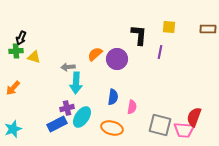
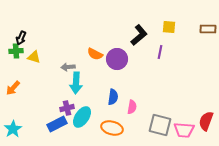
black L-shape: rotated 45 degrees clockwise
orange semicircle: rotated 112 degrees counterclockwise
red semicircle: moved 12 px right, 4 px down
cyan star: rotated 12 degrees counterclockwise
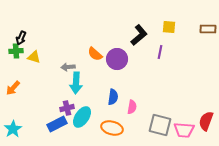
orange semicircle: rotated 14 degrees clockwise
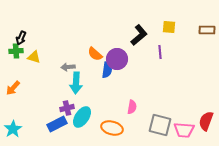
brown rectangle: moved 1 px left, 1 px down
purple line: rotated 16 degrees counterclockwise
blue semicircle: moved 6 px left, 27 px up
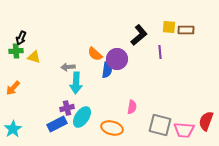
brown rectangle: moved 21 px left
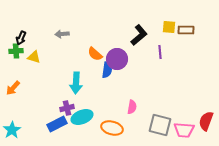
gray arrow: moved 6 px left, 33 px up
cyan ellipse: rotated 35 degrees clockwise
cyan star: moved 1 px left, 1 px down
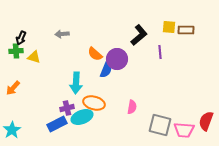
blue semicircle: moved 1 px left; rotated 14 degrees clockwise
orange ellipse: moved 18 px left, 25 px up
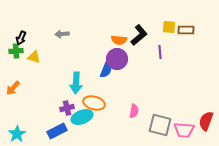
orange semicircle: moved 24 px right, 14 px up; rotated 35 degrees counterclockwise
pink semicircle: moved 2 px right, 4 px down
blue rectangle: moved 7 px down
cyan star: moved 5 px right, 4 px down
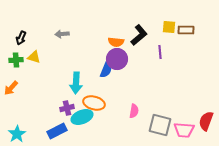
orange semicircle: moved 3 px left, 2 px down
green cross: moved 9 px down
orange arrow: moved 2 px left
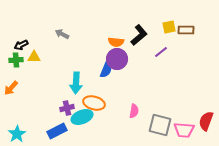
yellow square: rotated 16 degrees counterclockwise
gray arrow: rotated 32 degrees clockwise
black arrow: moved 7 px down; rotated 40 degrees clockwise
purple line: moved 1 px right; rotated 56 degrees clockwise
yellow triangle: rotated 16 degrees counterclockwise
